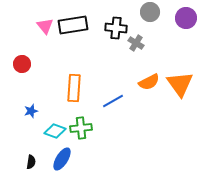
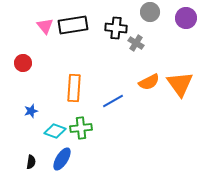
red circle: moved 1 px right, 1 px up
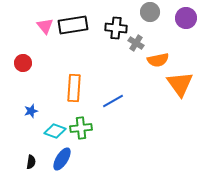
orange semicircle: moved 9 px right, 22 px up; rotated 15 degrees clockwise
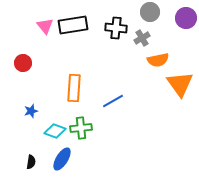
gray cross: moved 6 px right, 5 px up; rotated 28 degrees clockwise
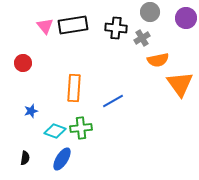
black semicircle: moved 6 px left, 4 px up
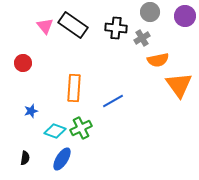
purple circle: moved 1 px left, 2 px up
black rectangle: rotated 44 degrees clockwise
orange triangle: moved 1 px left, 1 px down
green cross: rotated 20 degrees counterclockwise
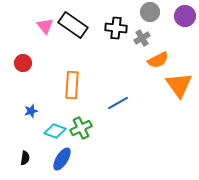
orange semicircle: rotated 15 degrees counterclockwise
orange rectangle: moved 2 px left, 3 px up
blue line: moved 5 px right, 2 px down
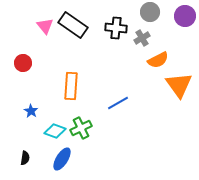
orange rectangle: moved 1 px left, 1 px down
blue star: rotated 24 degrees counterclockwise
